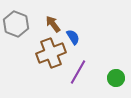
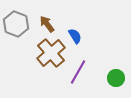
brown arrow: moved 6 px left
blue semicircle: moved 2 px right, 1 px up
brown cross: rotated 20 degrees counterclockwise
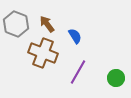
brown cross: moved 8 px left; rotated 28 degrees counterclockwise
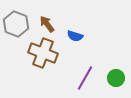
blue semicircle: rotated 140 degrees clockwise
purple line: moved 7 px right, 6 px down
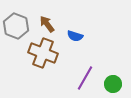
gray hexagon: moved 2 px down
green circle: moved 3 px left, 6 px down
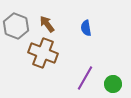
blue semicircle: moved 11 px right, 8 px up; rotated 63 degrees clockwise
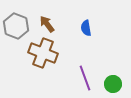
purple line: rotated 50 degrees counterclockwise
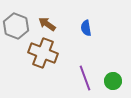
brown arrow: rotated 18 degrees counterclockwise
green circle: moved 3 px up
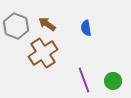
brown cross: rotated 36 degrees clockwise
purple line: moved 1 px left, 2 px down
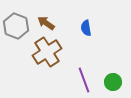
brown arrow: moved 1 px left, 1 px up
brown cross: moved 4 px right, 1 px up
green circle: moved 1 px down
